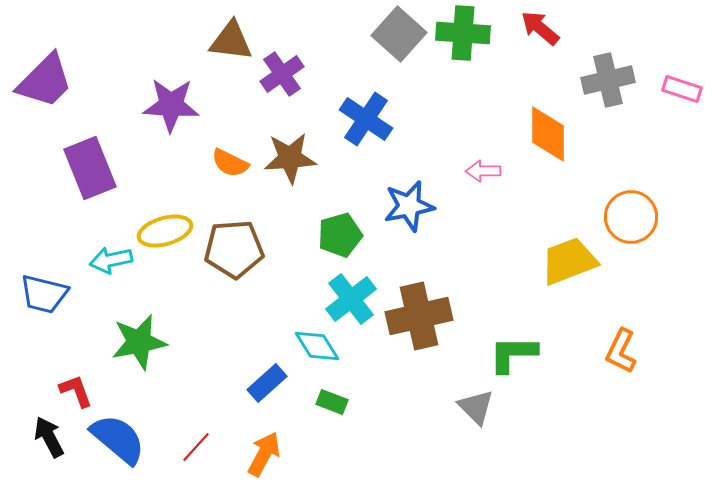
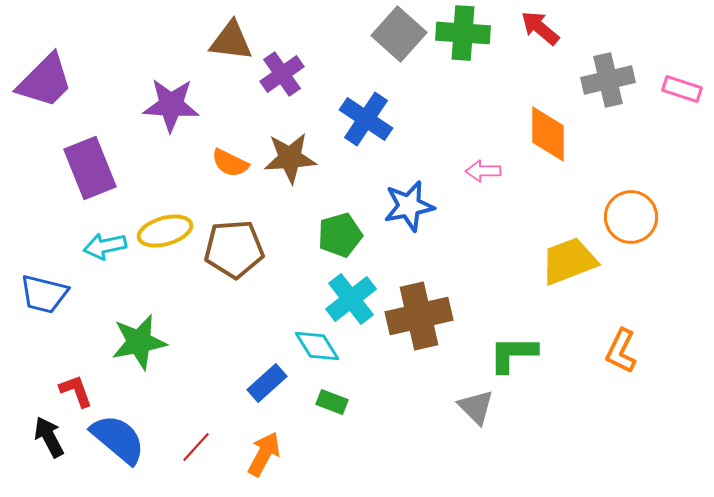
cyan arrow: moved 6 px left, 14 px up
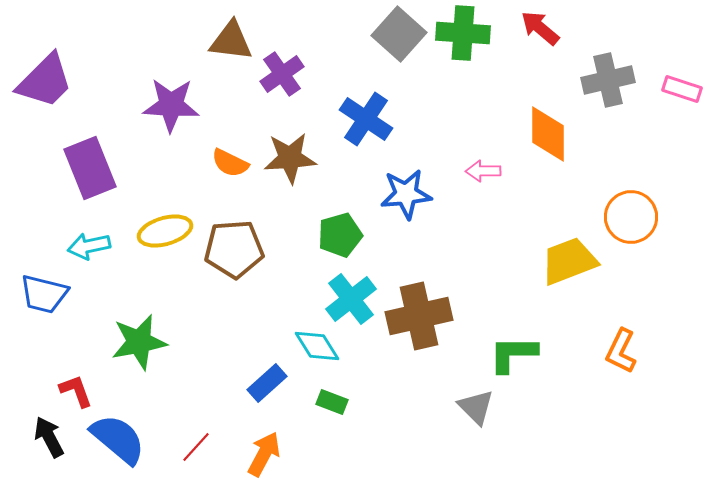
blue star: moved 3 px left, 12 px up; rotated 6 degrees clockwise
cyan arrow: moved 16 px left
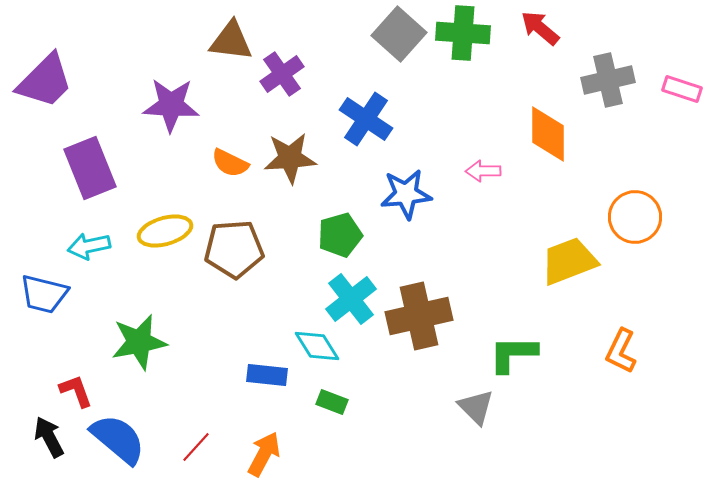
orange circle: moved 4 px right
blue rectangle: moved 8 px up; rotated 48 degrees clockwise
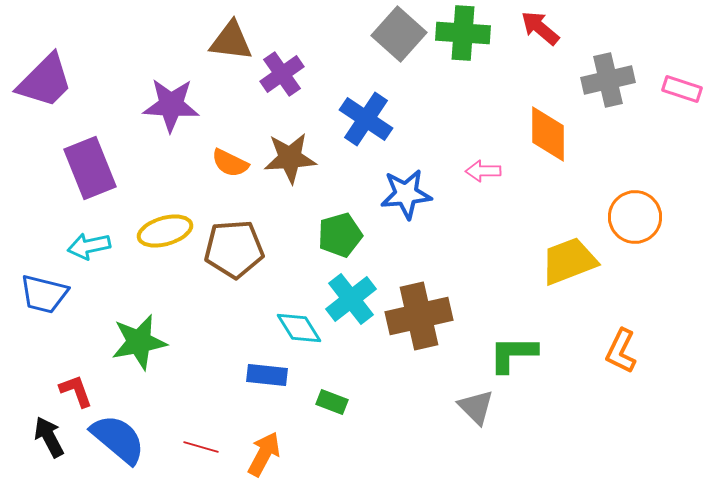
cyan diamond: moved 18 px left, 18 px up
red line: moved 5 px right; rotated 64 degrees clockwise
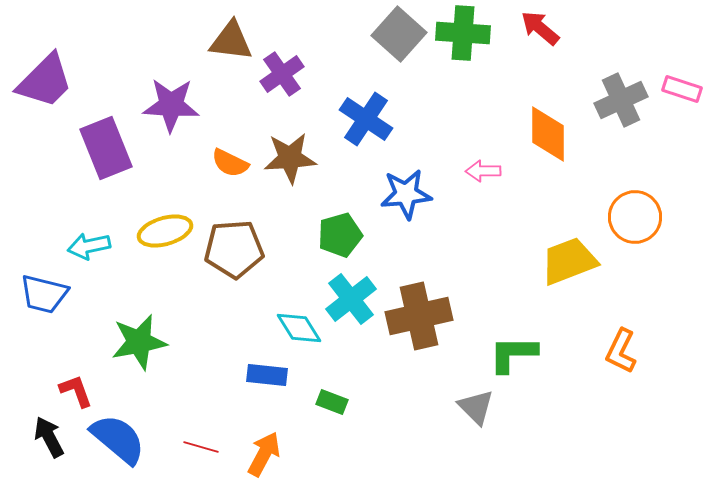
gray cross: moved 13 px right, 20 px down; rotated 12 degrees counterclockwise
purple rectangle: moved 16 px right, 20 px up
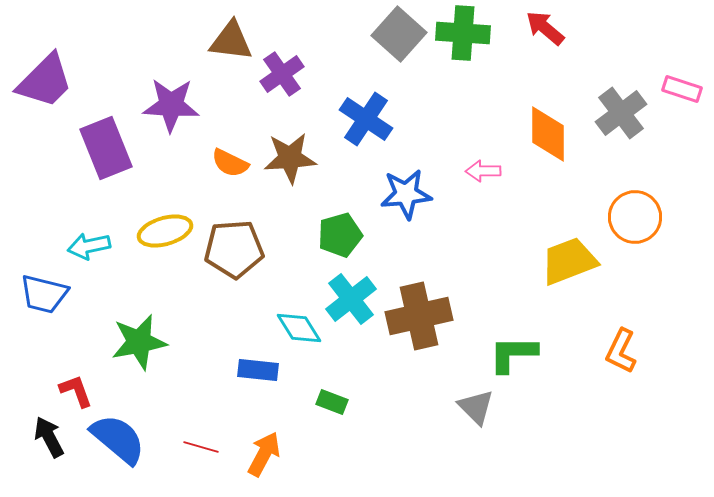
red arrow: moved 5 px right
gray cross: moved 13 px down; rotated 12 degrees counterclockwise
blue rectangle: moved 9 px left, 5 px up
